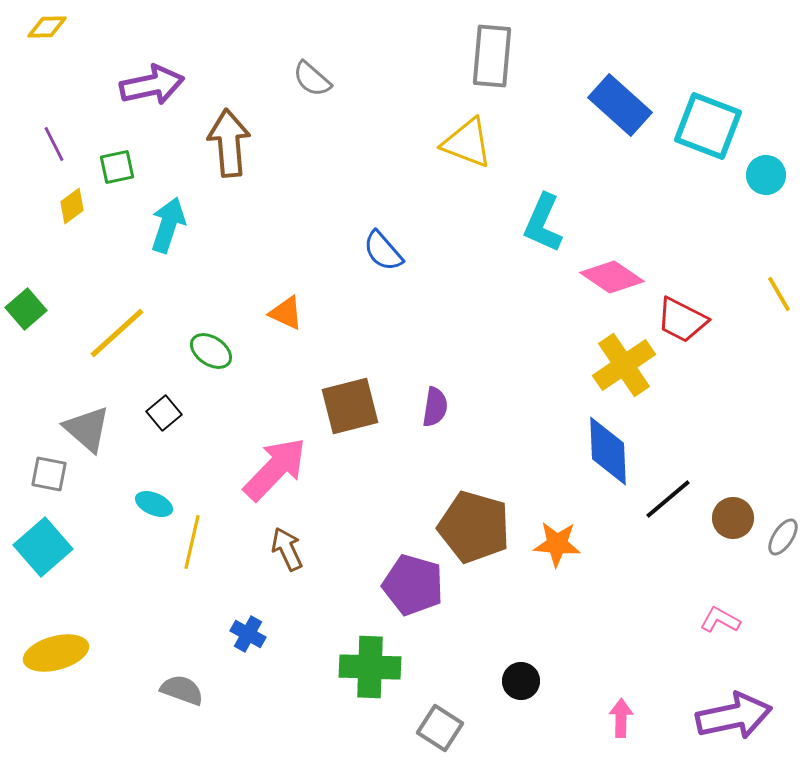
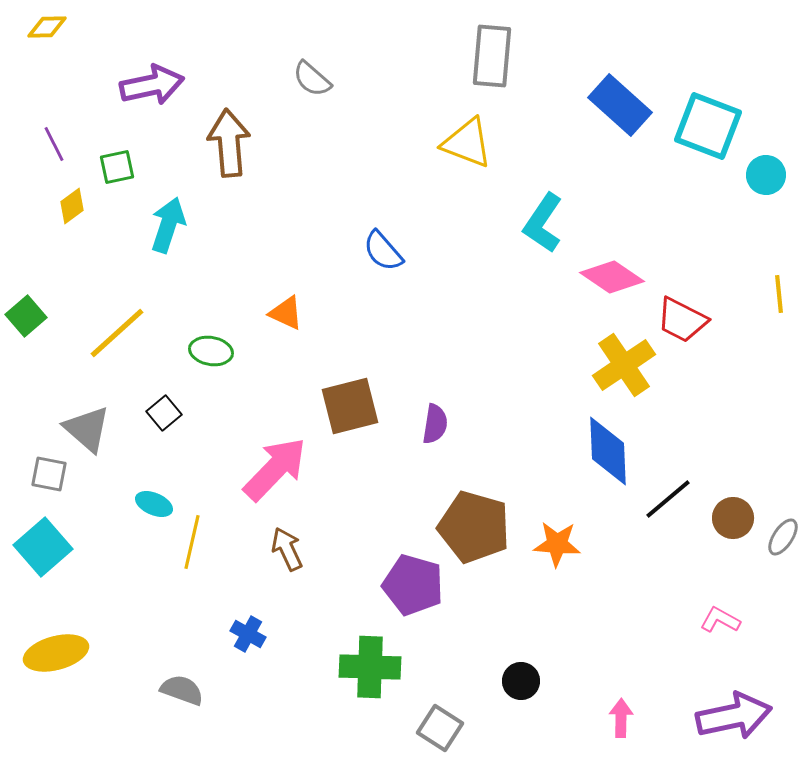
cyan L-shape at (543, 223): rotated 10 degrees clockwise
yellow line at (779, 294): rotated 24 degrees clockwise
green square at (26, 309): moved 7 px down
green ellipse at (211, 351): rotated 24 degrees counterclockwise
purple semicircle at (435, 407): moved 17 px down
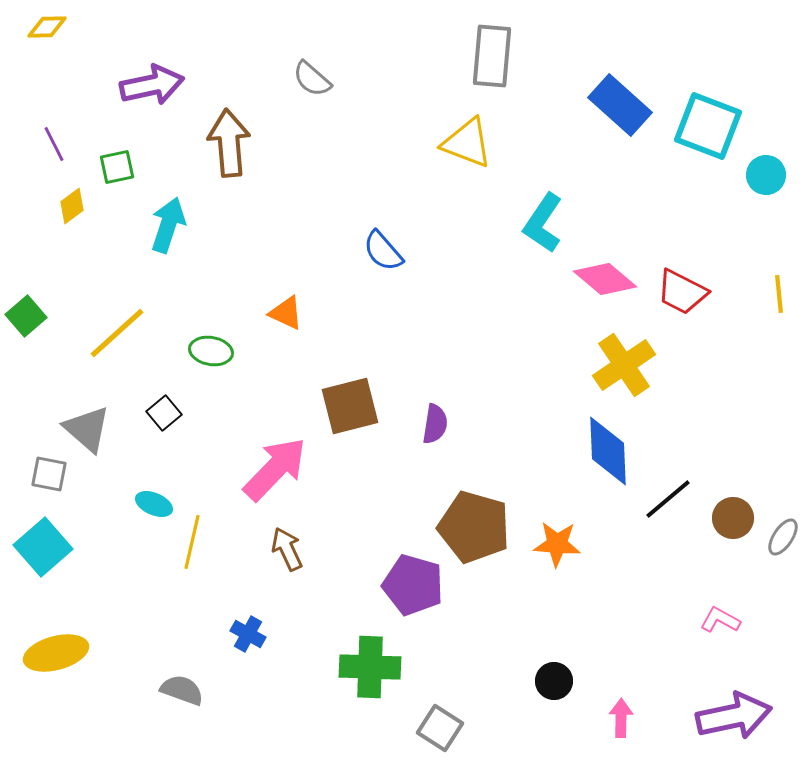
pink diamond at (612, 277): moved 7 px left, 2 px down; rotated 6 degrees clockwise
red trapezoid at (682, 320): moved 28 px up
black circle at (521, 681): moved 33 px right
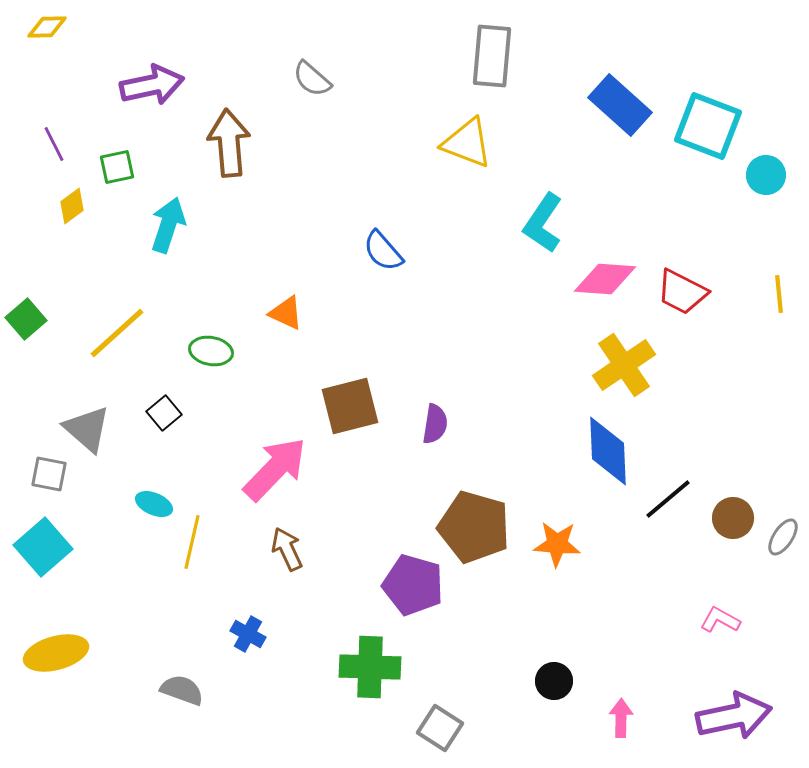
pink diamond at (605, 279): rotated 36 degrees counterclockwise
green square at (26, 316): moved 3 px down
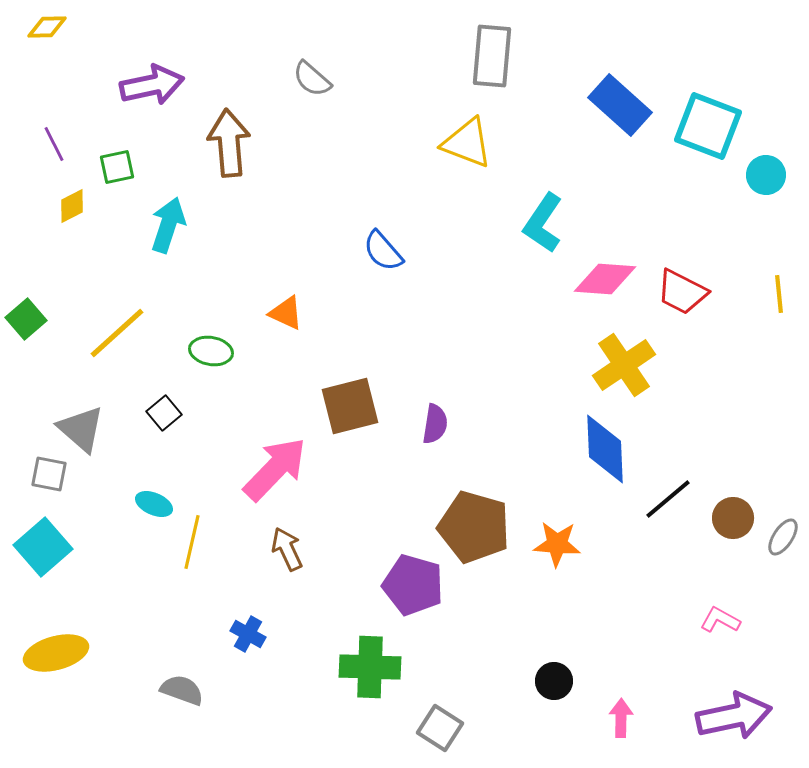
yellow diamond at (72, 206): rotated 9 degrees clockwise
gray triangle at (87, 429): moved 6 px left
blue diamond at (608, 451): moved 3 px left, 2 px up
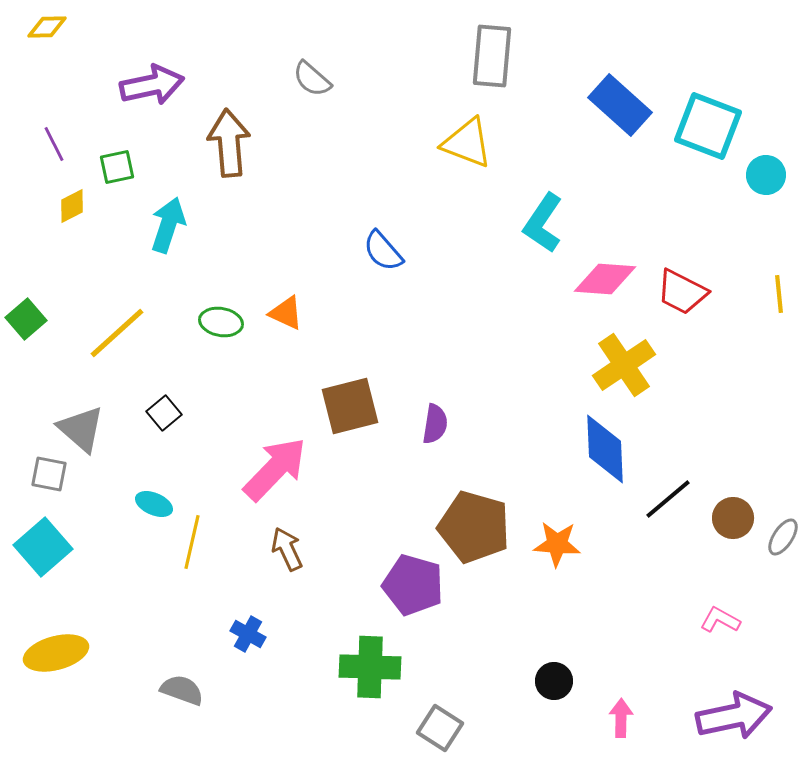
green ellipse at (211, 351): moved 10 px right, 29 px up
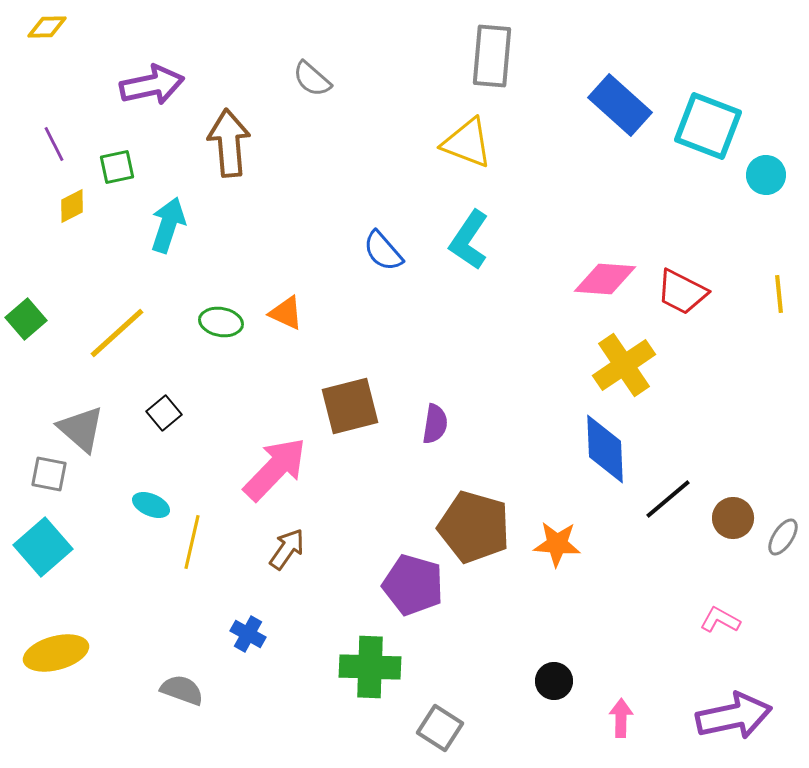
cyan L-shape at (543, 223): moved 74 px left, 17 px down
cyan ellipse at (154, 504): moved 3 px left, 1 px down
brown arrow at (287, 549): rotated 60 degrees clockwise
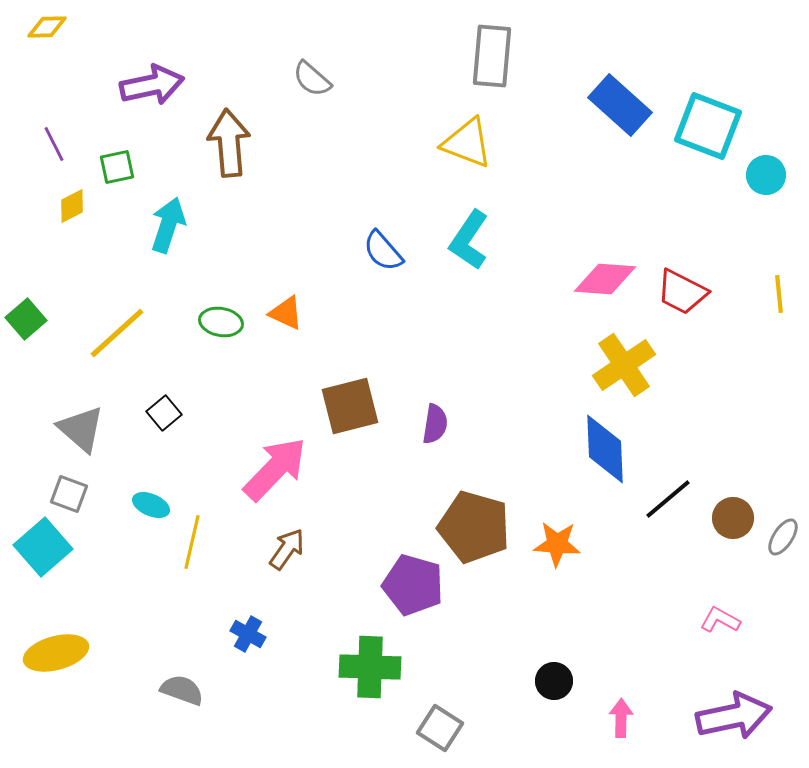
gray square at (49, 474): moved 20 px right, 20 px down; rotated 9 degrees clockwise
